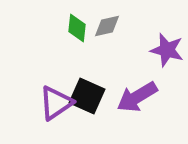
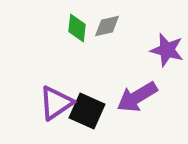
black square: moved 15 px down
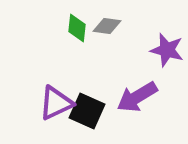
gray diamond: rotated 20 degrees clockwise
purple triangle: rotated 9 degrees clockwise
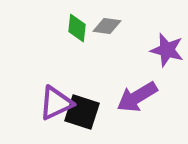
black square: moved 5 px left, 1 px down; rotated 6 degrees counterclockwise
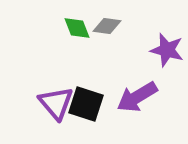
green diamond: rotated 28 degrees counterclockwise
purple triangle: rotated 45 degrees counterclockwise
black square: moved 4 px right, 8 px up
